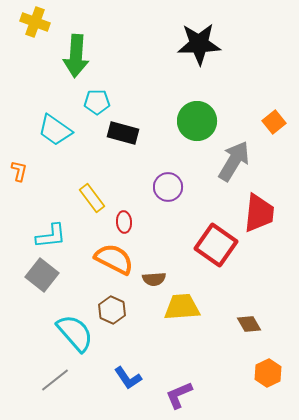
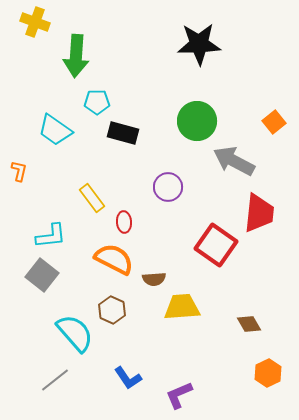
gray arrow: rotated 93 degrees counterclockwise
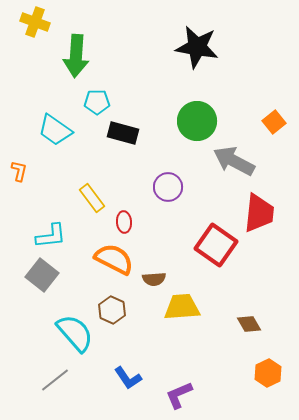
black star: moved 2 px left, 3 px down; rotated 12 degrees clockwise
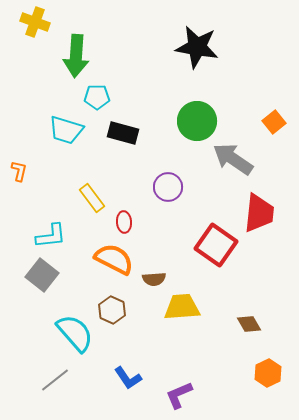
cyan pentagon: moved 5 px up
cyan trapezoid: moved 11 px right; rotated 18 degrees counterclockwise
gray arrow: moved 1 px left, 2 px up; rotated 6 degrees clockwise
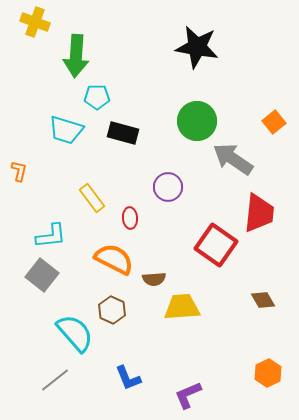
red ellipse: moved 6 px right, 4 px up
brown diamond: moved 14 px right, 24 px up
blue L-shape: rotated 12 degrees clockwise
purple L-shape: moved 9 px right
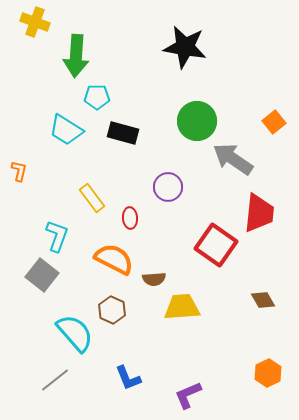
black star: moved 12 px left
cyan trapezoid: rotated 15 degrees clockwise
cyan L-shape: moved 6 px right; rotated 64 degrees counterclockwise
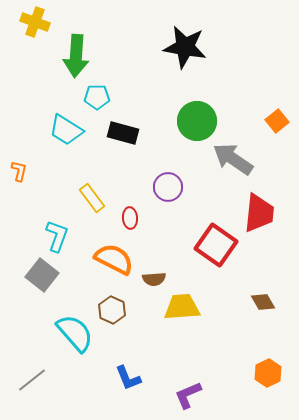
orange square: moved 3 px right, 1 px up
brown diamond: moved 2 px down
gray line: moved 23 px left
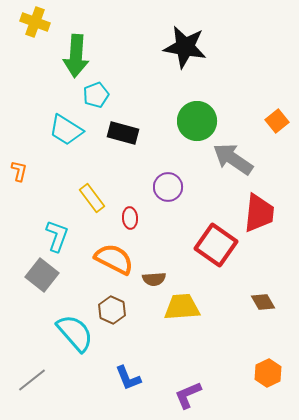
cyan pentagon: moved 1 px left, 2 px up; rotated 20 degrees counterclockwise
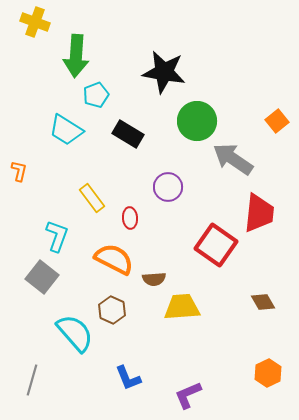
black star: moved 21 px left, 25 px down
black rectangle: moved 5 px right, 1 px down; rotated 16 degrees clockwise
gray square: moved 2 px down
gray line: rotated 36 degrees counterclockwise
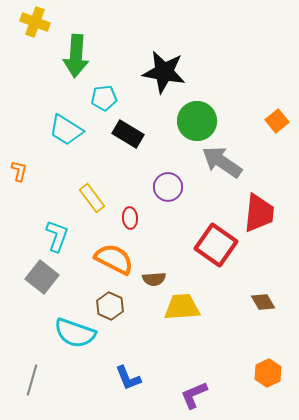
cyan pentagon: moved 8 px right, 3 px down; rotated 15 degrees clockwise
gray arrow: moved 11 px left, 3 px down
brown hexagon: moved 2 px left, 4 px up
cyan semicircle: rotated 150 degrees clockwise
purple L-shape: moved 6 px right
